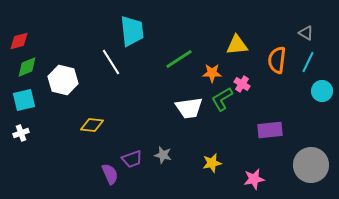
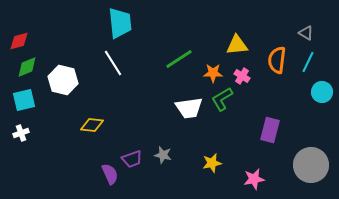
cyan trapezoid: moved 12 px left, 8 px up
white line: moved 2 px right, 1 px down
orange star: moved 1 px right
pink cross: moved 8 px up
cyan circle: moved 1 px down
purple rectangle: rotated 70 degrees counterclockwise
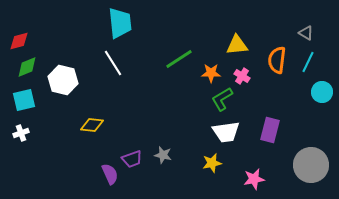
orange star: moved 2 px left
white trapezoid: moved 37 px right, 24 px down
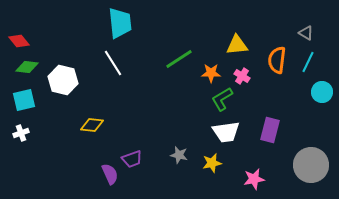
red diamond: rotated 65 degrees clockwise
green diamond: rotated 30 degrees clockwise
gray star: moved 16 px right
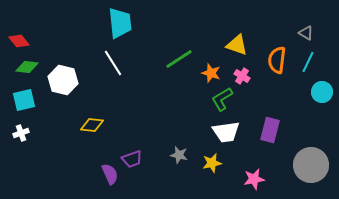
yellow triangle: rotated 25 degrees clockwise
orange star: rotated 18 degrees clockwise
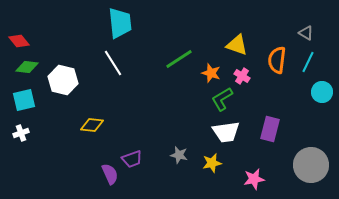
purple rectangle: moved 1 px up
